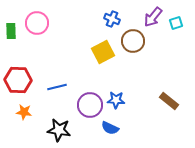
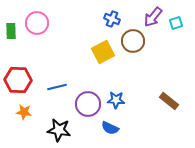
purple circle: moved 2 px left, 1 px up
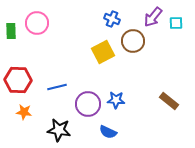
cyan square: rotated 16 degrees clockwise
blue semicircle: moved 2 px left, 4 px down
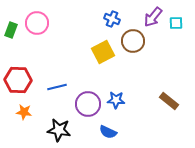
green rectangle: moved 1 px up; rotated 21 degrees clockwise
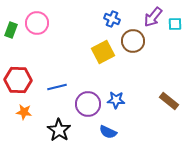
cyan square: moved 1 px left, 1 px down
black star: rotated 25 degrees clockwise
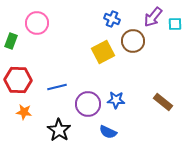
green rectangle: moved 11 px down
brown rectangle: moved 6 px left, 1 px down
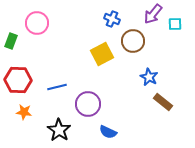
purple arrow: moved 3 px up
yellow square: moved 1 px left, 2 px down
blue star: moved 33 px right, 23 px up; rotated 24 degrees clockwise
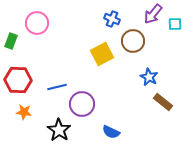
purple circle: moved 6 px left
blue semicircle: moved 3 px right
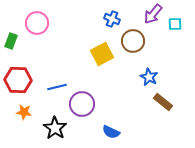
black star: moved 4 px left, 2 px up
